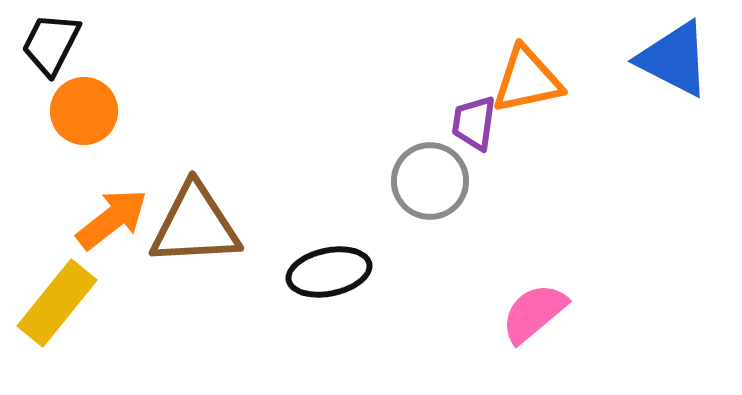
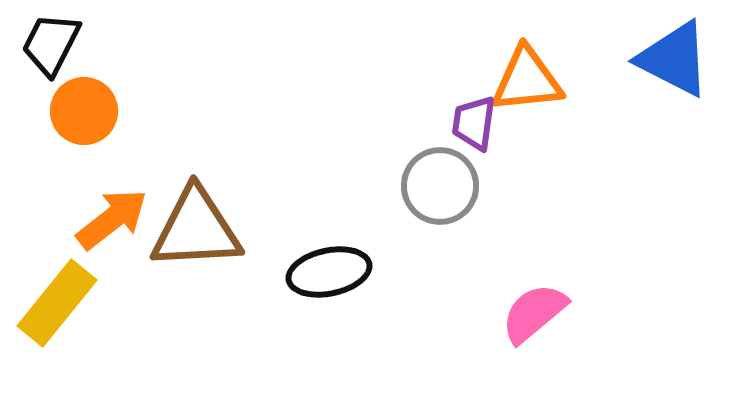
orange triangle: rotated 6 degrees clockwise
gray circle: moved 10 px right, 5 px down
brown triangle: moved 1 px right, 4 px down
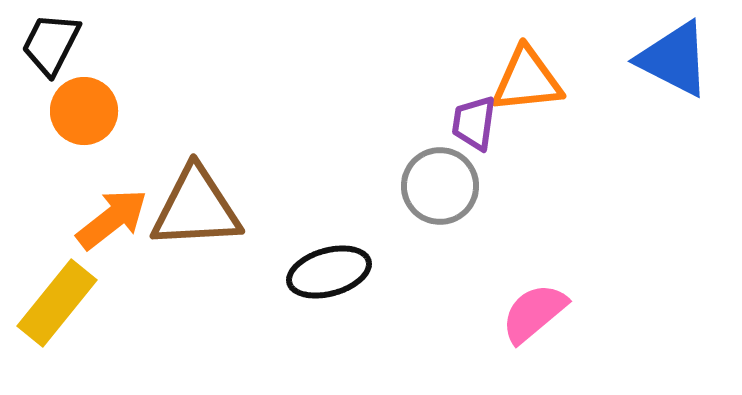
brown triangle: moved 21 px up
black ellipse: rotated 4 degrees counterclockwise
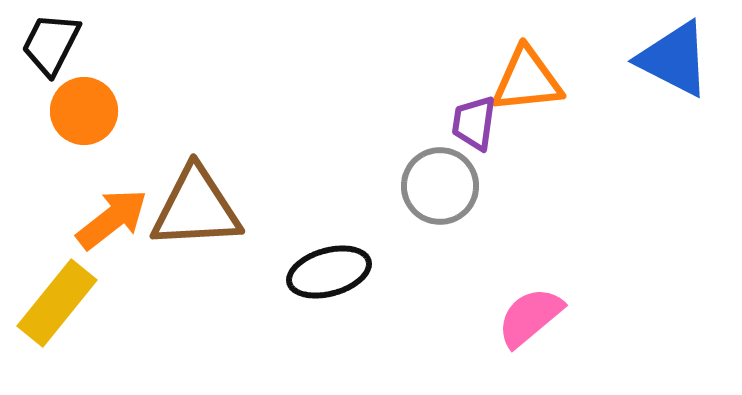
pink semicircle: moved 4 px left, 4 px down
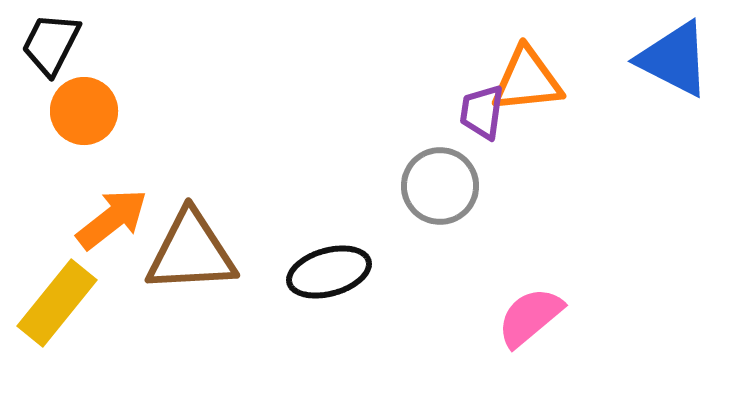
purple trapezoid: moved 8 px right, 11 px up
brown triangle: moved 5 px left, 44 px down
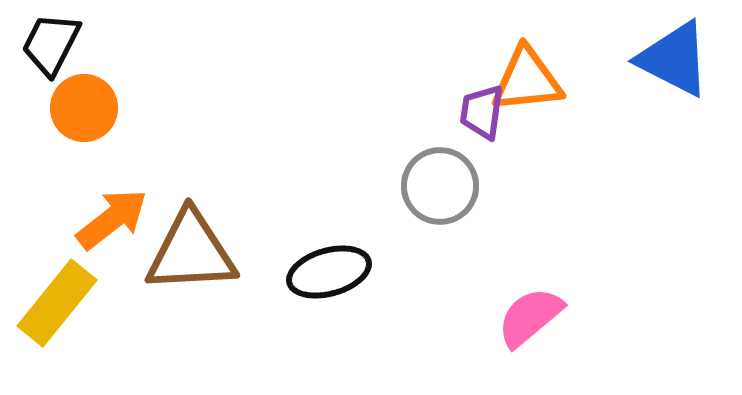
orange circle: moved 3 px up
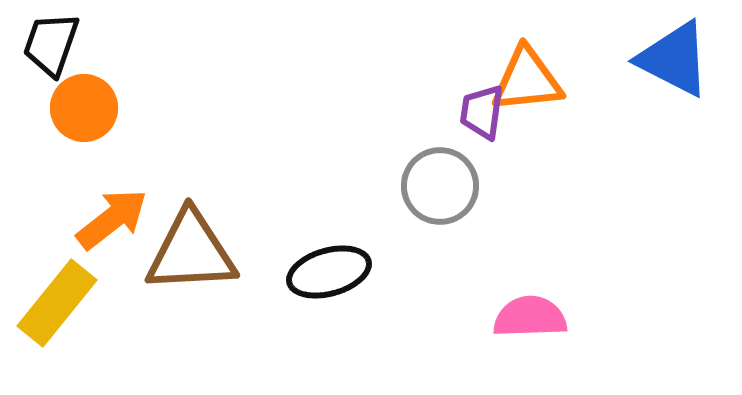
black trapezoid: rotated 8 degrees counterclockwise
pink semicircle: rotated 38 degrees clockwise
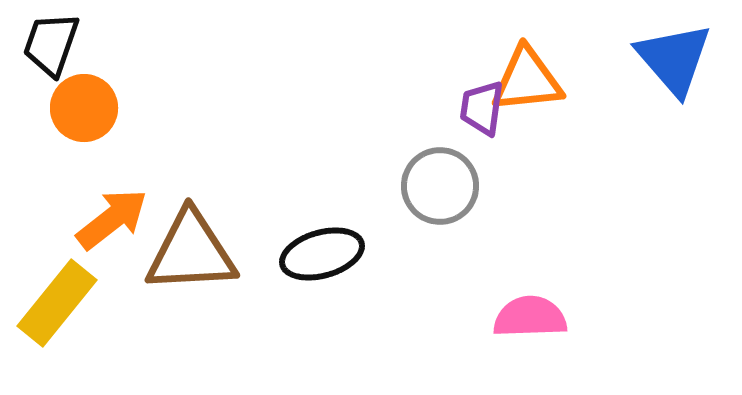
blue triangle: rotated 22 degrees clockwise
purple trapezoid: moved 4 px up
black ellipse: moved 7 px left, 18 px up
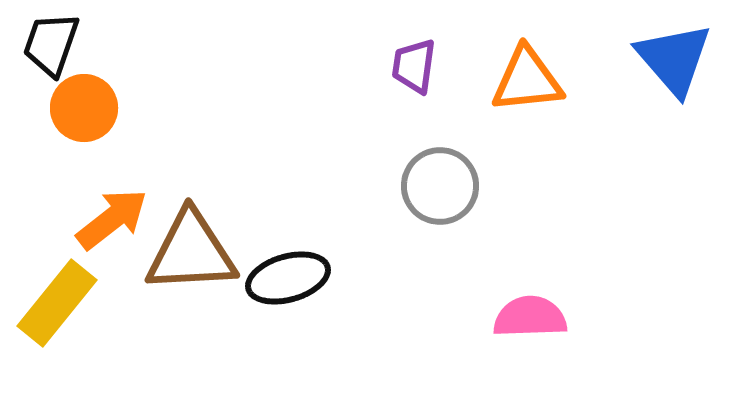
purple trapezoid: moved 68 px left, 42 px up
black ellipse: moved 34 px left, 24 px down
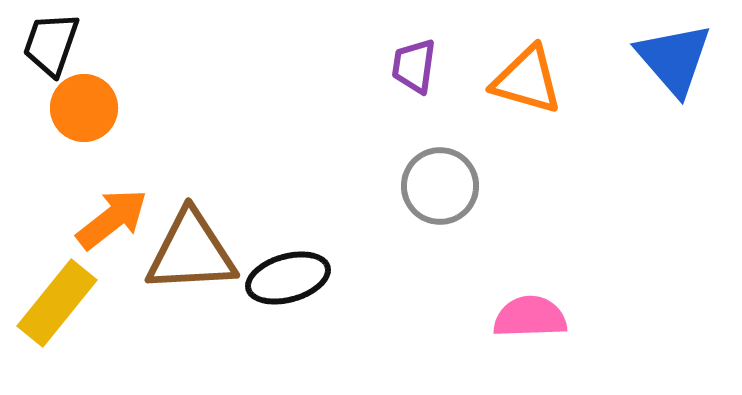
orange triangle: rotated 22 degrees clockwise
